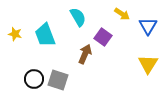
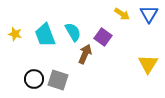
cyan semicircle: moved 5 px left, 15 px down
blue triangle: moved 1 px right, 12 px up
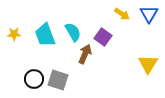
yellow star: moved 1 px left; rotated 16 degrees counterclockwise
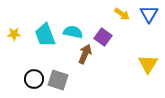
cyan semicircle: rotated 48 degrees counterclockwise
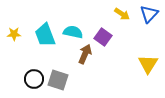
blue triangle: rotated 12 degrees clockwise
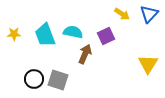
purple square: moved 3 px right, 1 px up; rotated 30 degrees clockwise
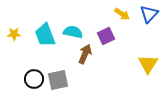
gray square: rotated 30 degrees counterclockwise
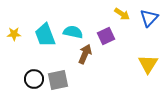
blue triangle: moved 4 px down
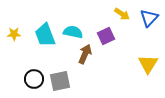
gray square: moved 2 px right, 1 px down
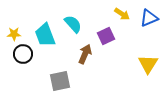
blue triangle: rotated 24 degrees clockwise
cyan semicircle: moved 8 px up; rotated 36 degrees clockwise
black circle: moved 11 px left, 25 px up
